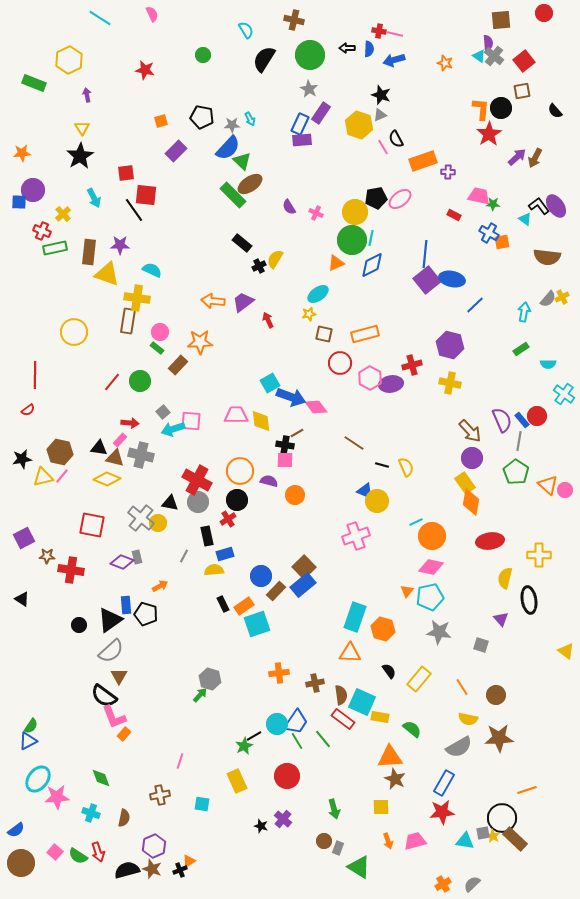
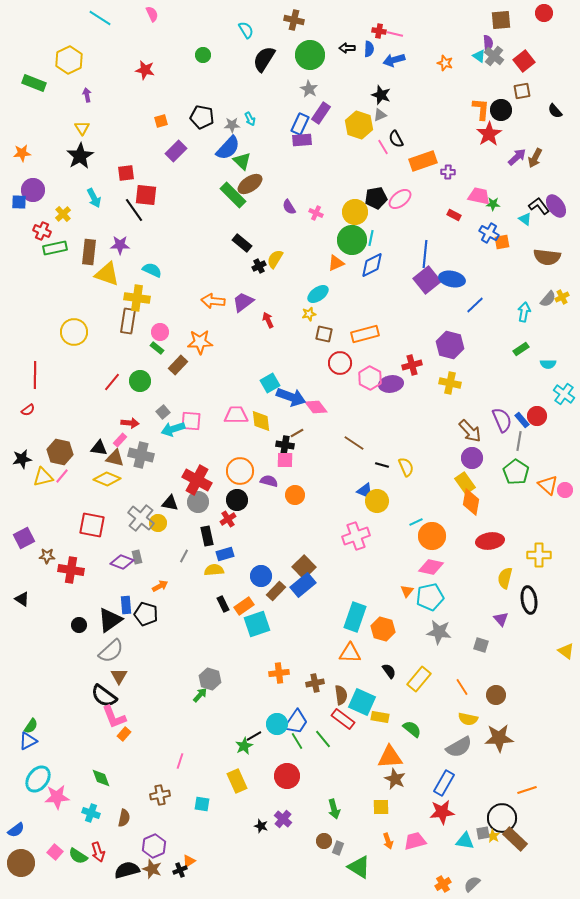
black circle at (501, 108): moved 2 px down
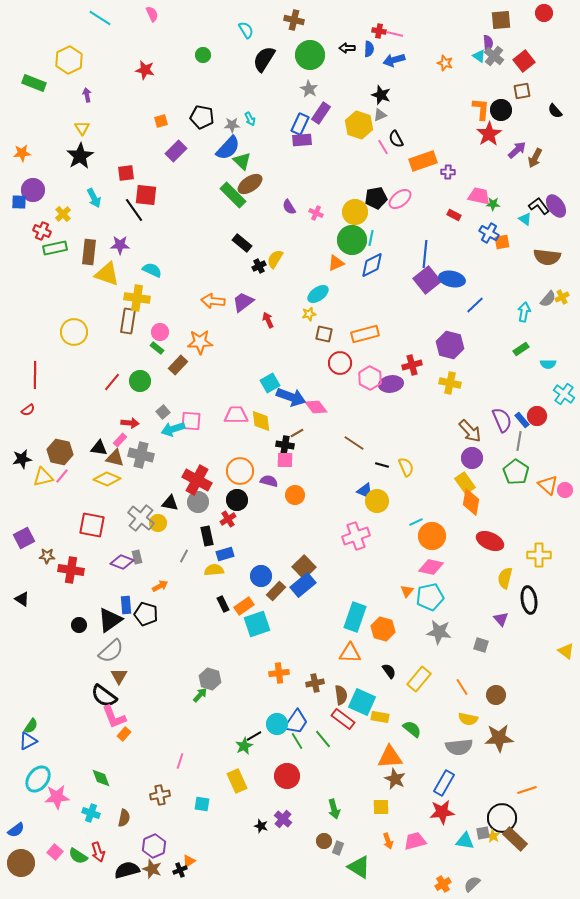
purple arrow at (517, 157): moved 7 px up
red ellipse at (490, 541): rotated 32 degrees clockwise
gray semicircle at (459, 747): rotated 24 degrees clockwise
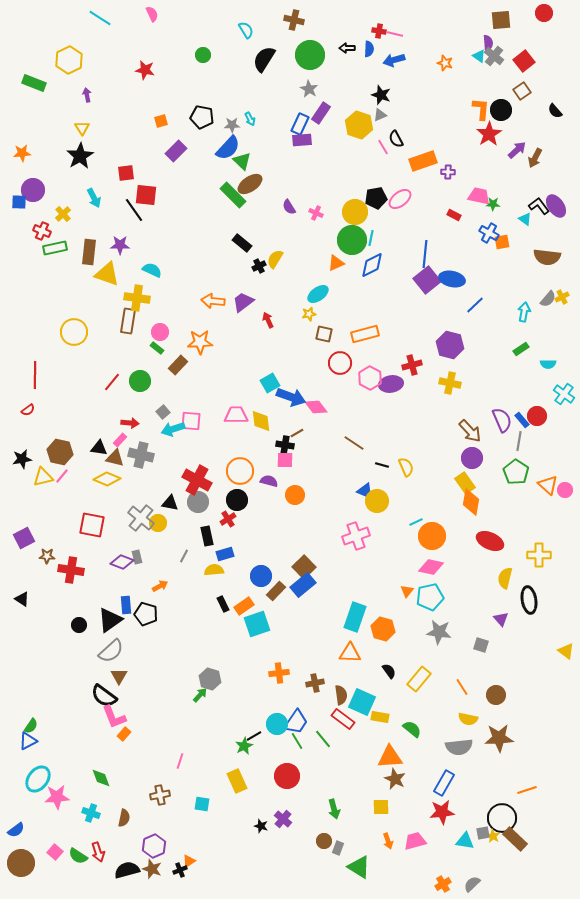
brown square at (522, 91): rotated 24 degrees counterclockwise
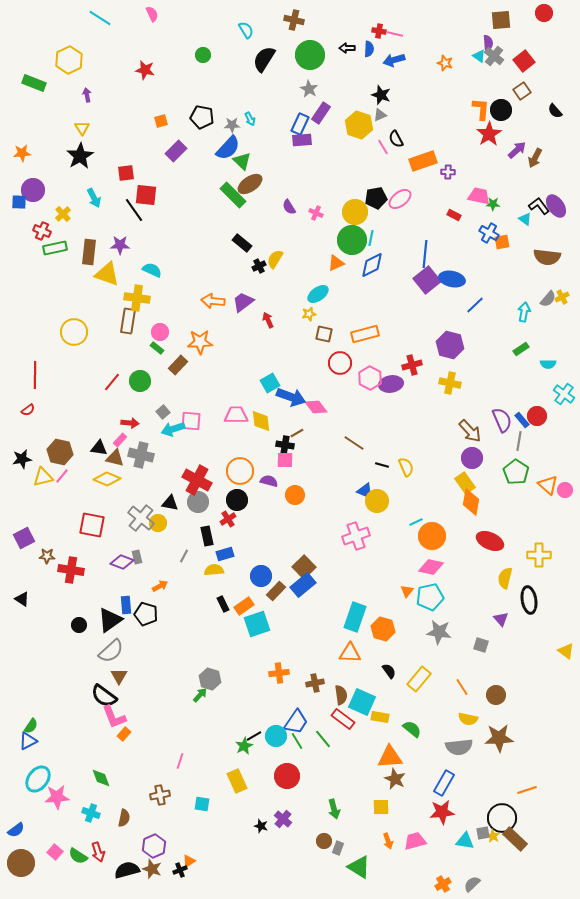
cyan circle at (277, 724): moved 1 px left, 12 px down
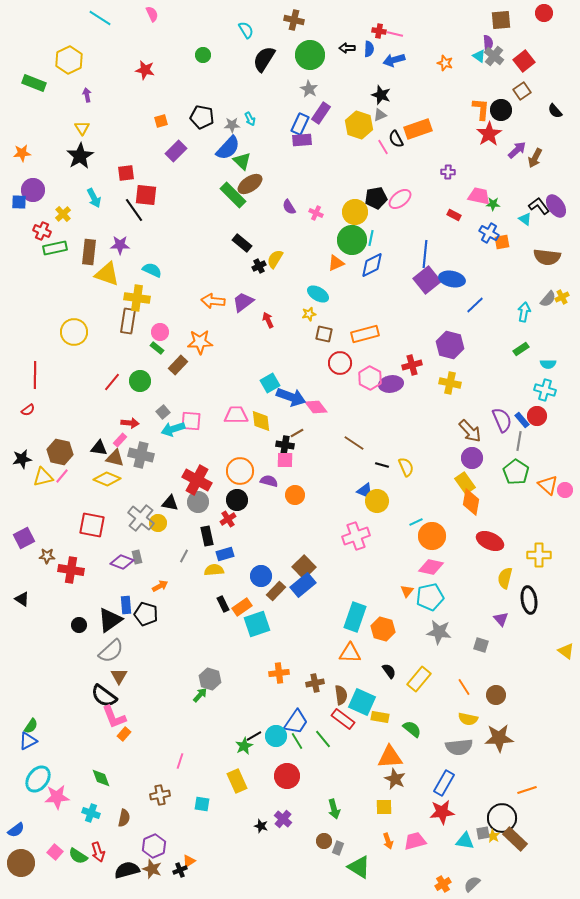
orange rectangle at (423, 161): moved 5 px left, 32 px up
cyan ellipse at (318, 294): rotated 65 degrees clockwise
cyan cross at (564, 394): moved 19 px left, 4 px up; rotated 20 degrees counterclockwise
orange rectangle at (244, 606): moved 2 px left, 1 px down
orange line at (462, 687): moved 2 px right
yellow square at (381, 807): moved 3 px right
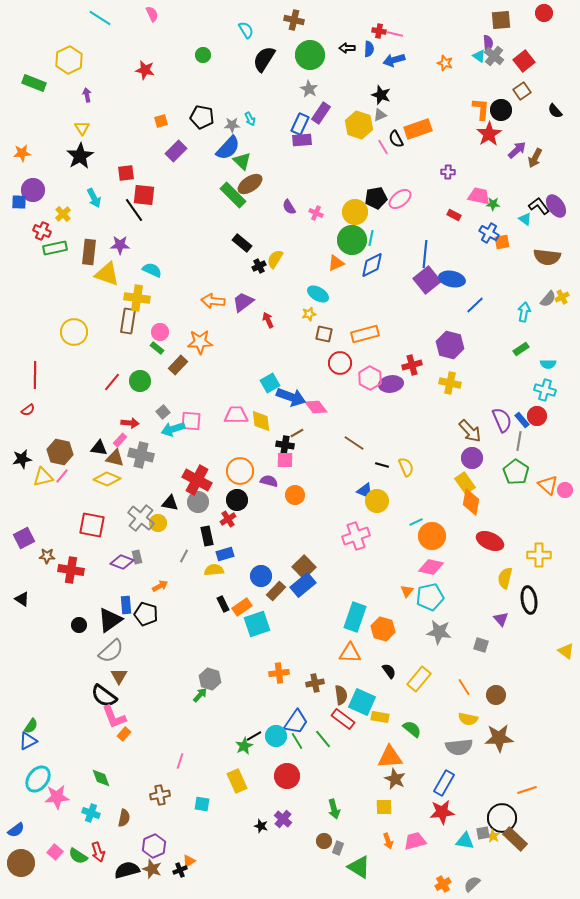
red square at (146, 195): moved 2 px left
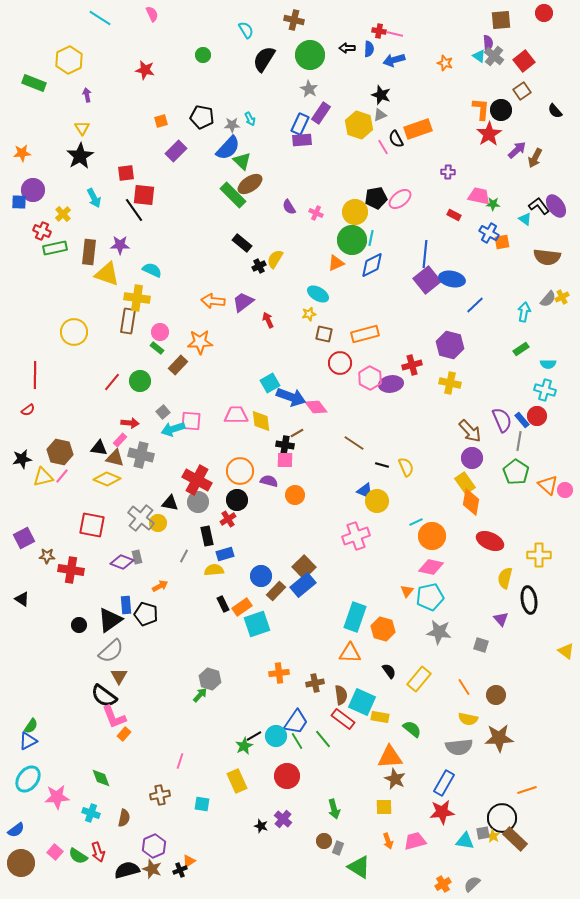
cyan ellipse at (38, 779): moved 10 px left
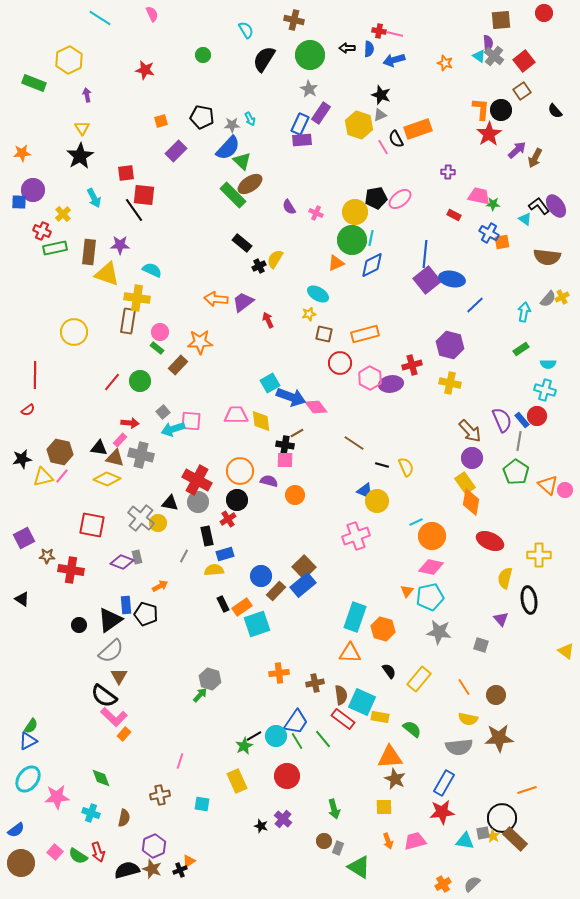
orange arrow at (213, 301): moved 3 px right, 2 px up
pink L-shape at (114, 717): rotated 24 degrees counterclockwise
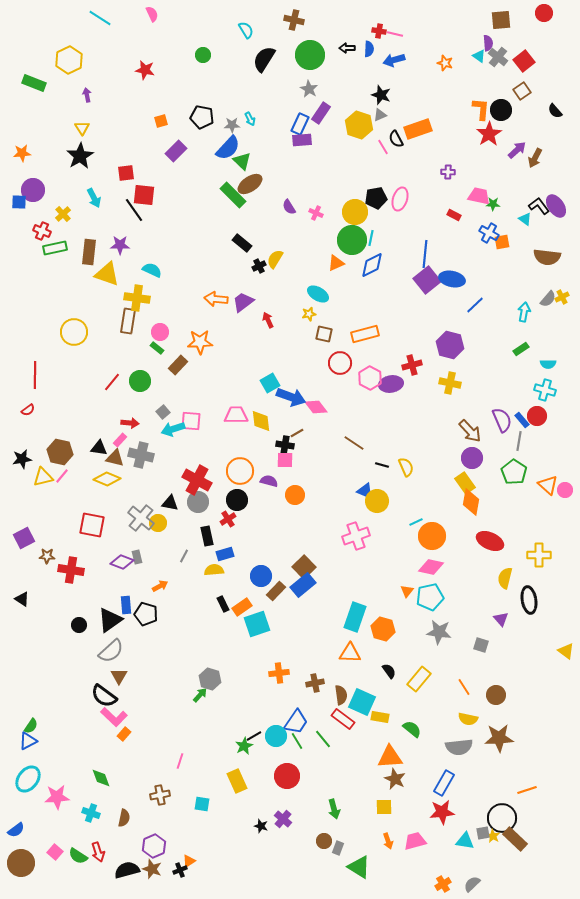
gray cross at (494, 56): moved 4 px right, 1 px down
pink ellipse at (400, 199): rotated 35 degrees counterclockwise
green pentagon at (516, 472): moved 2 px left
